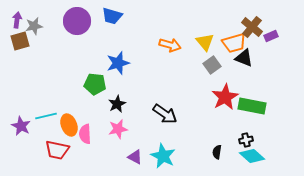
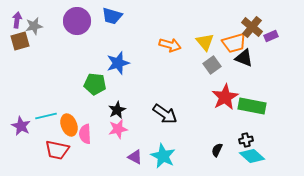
black star: moved 6 px down
black semicircle: moved 2 px up; rotated 16 degrees clockwise
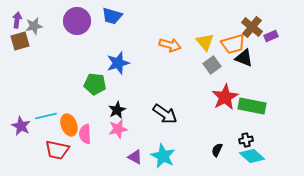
orange trapezoid: moved 1 px left, 1 px down
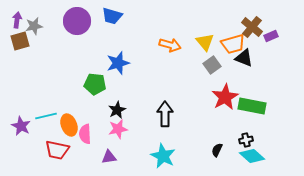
black arrow: rotated 125 degrees counterclockwise
purple triangle: moved 26 px left; rotated 35 degrees counterclockwise
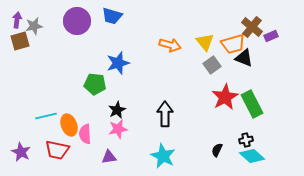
green rectangle: moved 2 px up; rotated 52 degrees clockwise
purple star: moved 26 px down
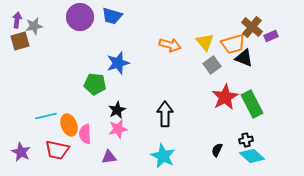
purple circle: moved 3 px right, 4 px up
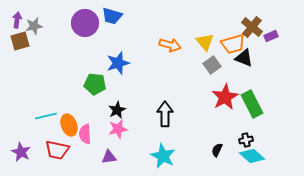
purple circle: moved 5 px right, 6 px down
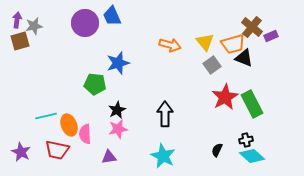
blue trapezoid: rotated 50 degrees clockwise
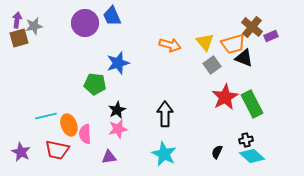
brown square: moved 1 px left, 3 px up
black semicircle: moved 2 px down
cyan star: moved 1 px right, 2 px up
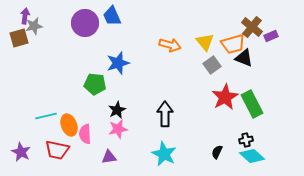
purple arrow: moved 8 px right, 4 px up
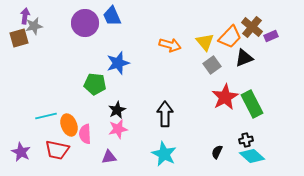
orange trapezoid: moved 3 px left, 7 px up; rotated 30 degrees counterclockwise
black triangle: rotated 42 degrees counterclockwise
